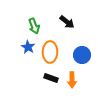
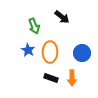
black arrow: moved 5 px left, 5 px up
blue star: moved 3 px down
blue circle: moved 2 px up
orange arrow: moved 2 px up
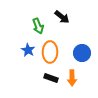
green arrow: moved 4 px right
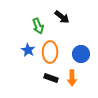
blue circle: moved 1 px left, 1 px down
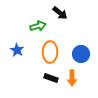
black arrow: moved 2 px left, 4 px up
green arrow: rotated 84 degrees counterclockwise
blue star: moved 11 px left
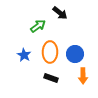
green arrow: rotated 21 degrees counterclockwise
blue star: moved 7 px right, 5 px down
blue circle: moved 6 px left
orange arrow: moved 11 px right, 2 px up
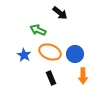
green arrow: moved 4 px down; rotated 119 degrees counterclockwise
orange ellipse: rotated 70 degrees counterclockwise
black rectangle: rotated 48 degrees clockwise
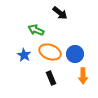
green arrow: moved 2 px left
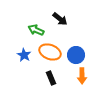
black arrow: moved 6 px down
blue circle: moved 1 px right, 1 px down
orange arrow: moved 1 px left
